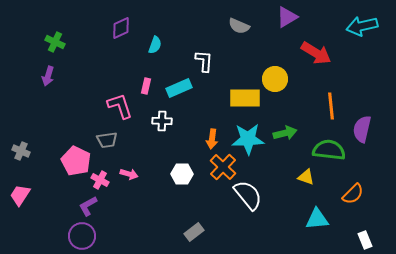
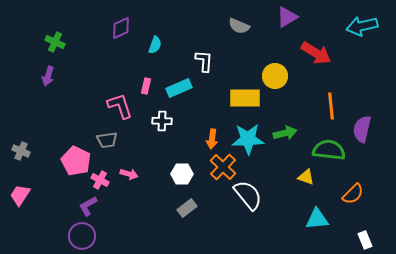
yellow circle: moved 3 px up
gray rectangle: moved 7 px left, 24 px up
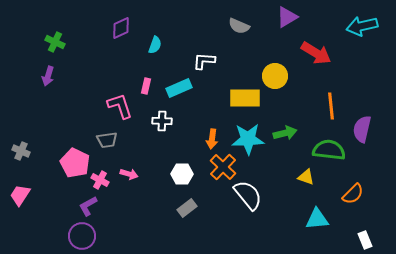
white L-shape: rotated 90 degrees counterclockwise
pink pentagon: moved 1 px left, 2 px down
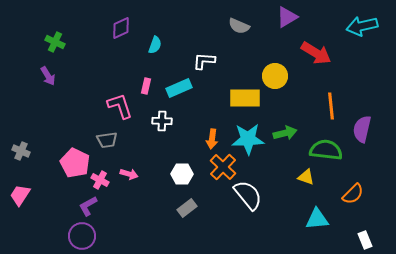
purple arrow: rotated 48 degrees counterclockwise
green semicircle: moved 3 px left
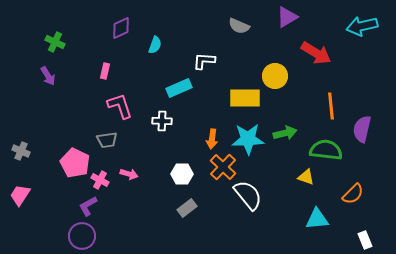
pink rectangle: moved 41 px left, 15 px up
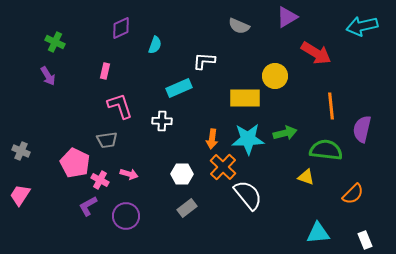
cyan triangle: moved 1 px right, 14 px down
purple circle: moved 44 px right, 20 px up
